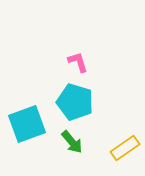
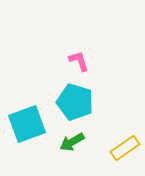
pink L-shape: moved 1 px right, 1 px up
green arrow: rotated 100 degrees clockwise
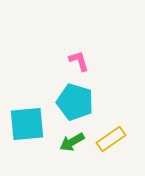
cyan square: rotated 15 degrees clockwise
yellow rectangle: moved 14 px left, 9 px up
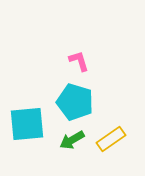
green arrow: moved 2 px up
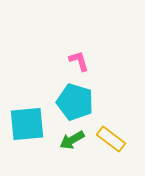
yellow rectangle: rotated 72 degrees clockwise
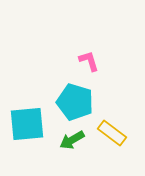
pink L-shape: moved 10 px right
yellow rectangle: moved 1 px right, 6 px up
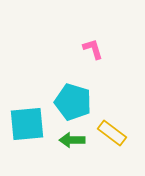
pink L-shape: moved 4 px right, 12 px up
cyan pentagon: moved 2 px left
green arrow: rotated 30 degrees clockwise
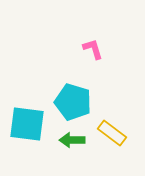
cyan square: rotated 12 degrees clockwise
